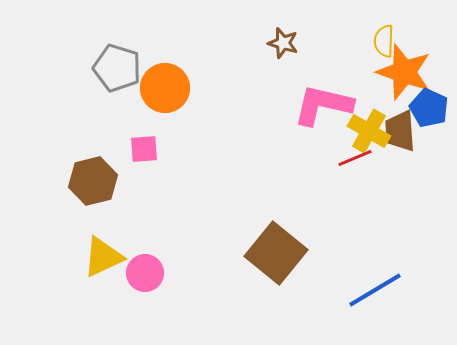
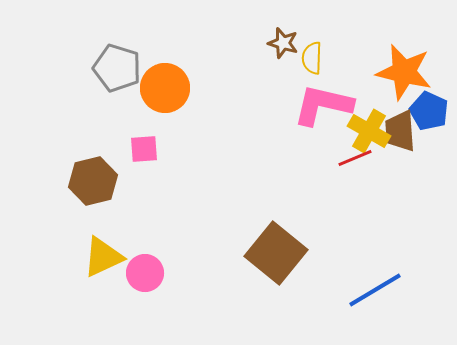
yellow semicircle: moved 72 px left, 17 px down
orange star: rotated 6 degrees counterclockwise
blue pentagon: moved 3 px down
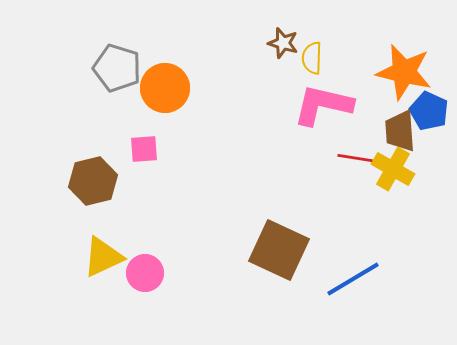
yellow cross: moved 24 px right, 38 px down
red line: rotated 32 degrees clockwise
brown square: moved 3 px right, 3 px up; rotated 14 degrees counterclockwise
blue line: moved 22 px left, 11 px up
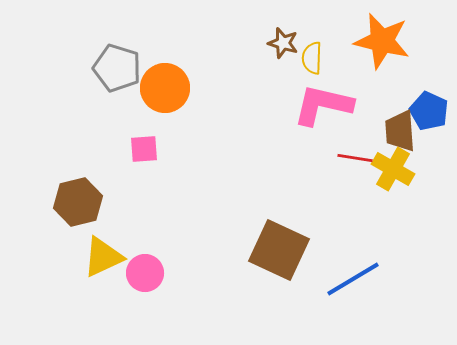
orange star: moved 22 px left, 31 px up
brown hexagon: moved 15 px left, 21 px down
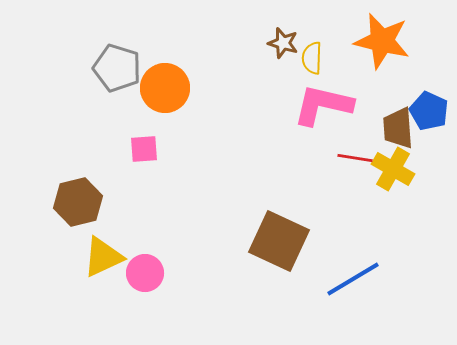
brown trapezoid: moved 2 px left, 3 px up
brown square: moved 9 px up
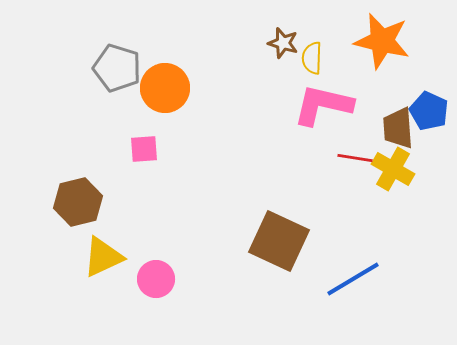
pink circle: moved 11 px right, 6 px down
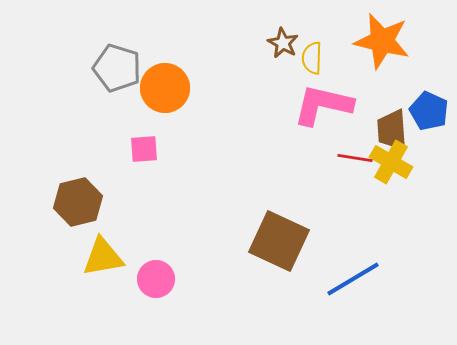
brown star: rotated 12 degrees clockwise
brown trapezoid: moved 6 px left, 2 px down
yellow cross: moved 2 px left, 7 px up
yellow triangle: rotated 15 degrees clockwise
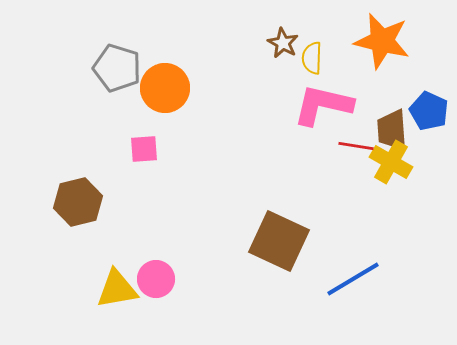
red line: moved 1 px right, 12 px up
yellow triangle: moved 14 px right, 32 px down
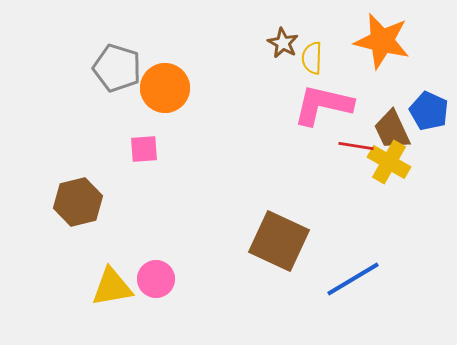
brown trapezoid: rotated 21 degrees counterclockwise
yellow cross: moved 2 px left
yellow triangle: moved 5 px left, 2 px up
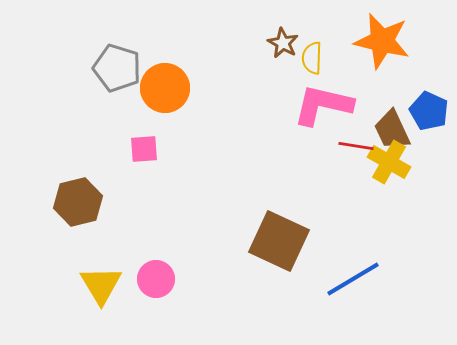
yellow triangle: moved 11 px left, 2 px up; rotated 51 degrees counterclockwise
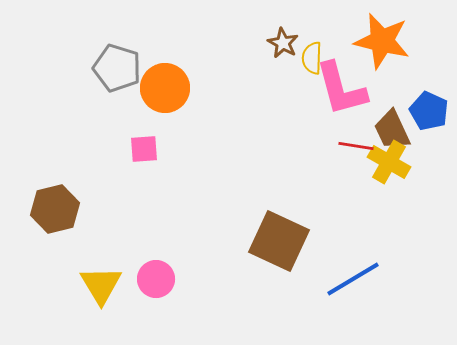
pink L-shape: moved 18 px right, 16 px up; rotated 118 degrees counterclockwise
brown hexagon: moved 23 px left, 7 px down
